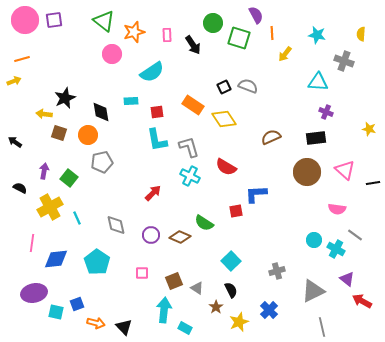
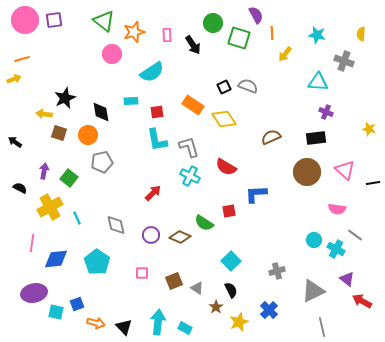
yellow arrow at (14, 81): moved 2 px up
red square at (236, 211): moved 7 px left
cyan arrow at (164, 310): moved 6 px left, 12 px down
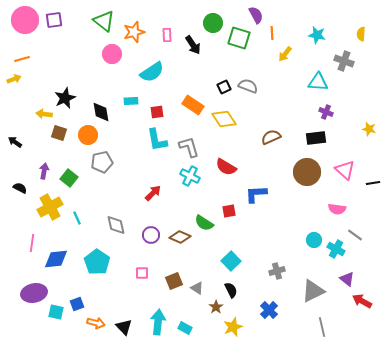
yellow star at (239, 322): moved 6 px left, 5 px down
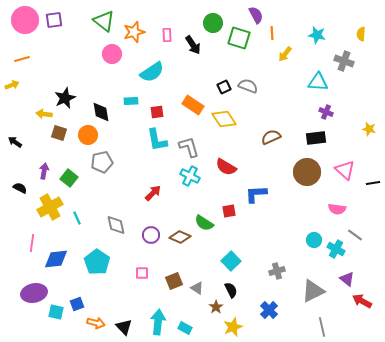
yellow arrow at (14, 79): moved 2 px left, 6 px down
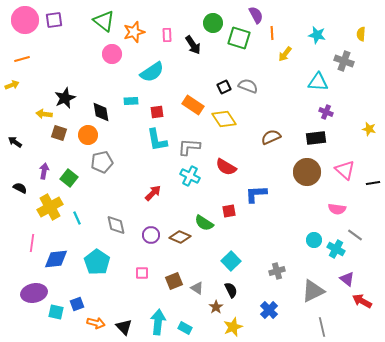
gray L-shape at (189, 147): rotated 70 degrees counterclockwise
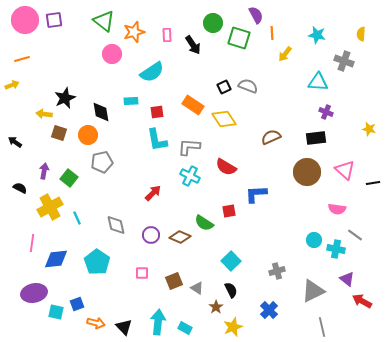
cyan cross at (336, 249): rotated 18 degrees counterclockwise
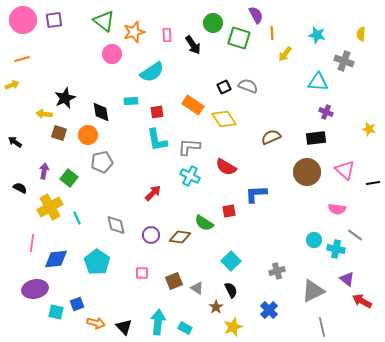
pink circle at (25, 20): moved 2 px left
brown diamond at (180, 237): rotated 15 degrees counterclockwise
purple ellipse at (34, 293): moved 1 px right, 4 px up
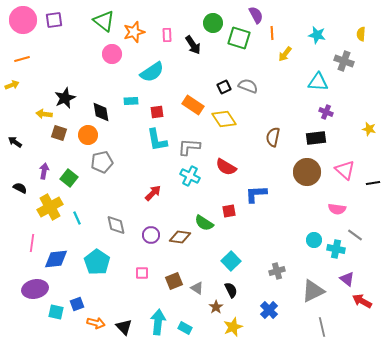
brown semicircle at (271, 137): moved 2 px right; rotated 54 degrees counterclockwise
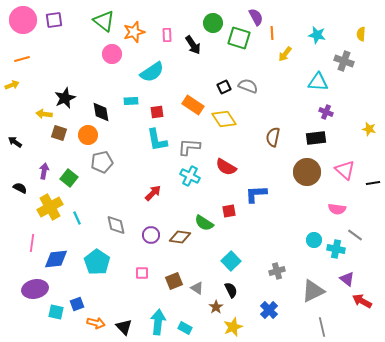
purple semicircle at (256, 15): moved 2 px down
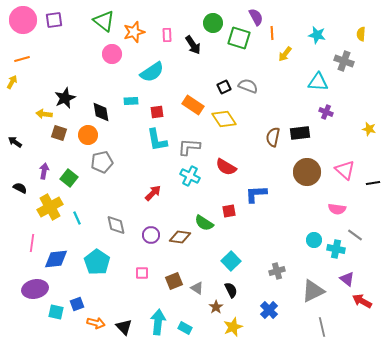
yellow arrow at (12, 85): moved 3 px up; rotated 40 degrees counterclockwise
black rectangle at (316, 138): moved 16 px left, 5 px up
